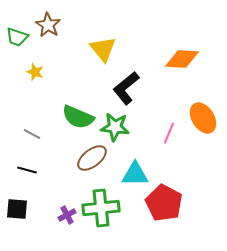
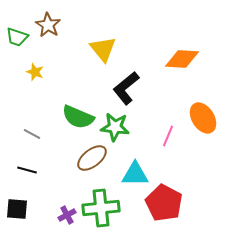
pink line: moved 1 px left, 3 px down
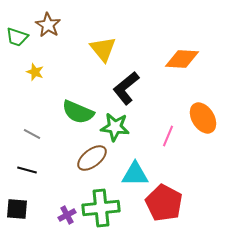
green semicircle: moved 5 px up
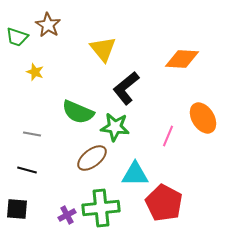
gray line: rotated 18 degrees counterclockwise
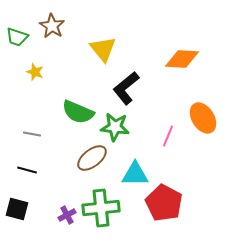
brown star: moved 4 px right, 1 px down
black square: rotated 10 degrees clockwise
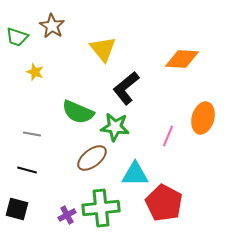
orange ellipse: rotated 48 degrees clockwise
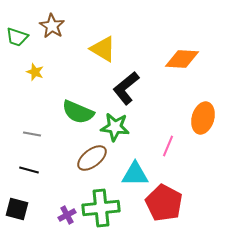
yellow triangle: rotated 20 degrees counterclockwise
pink line: moved 10 px down
black line: moved 2 px right
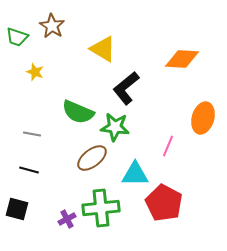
purple cross: moved 4 px down
